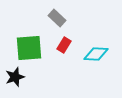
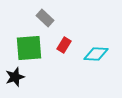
gray rectangle: moved 12 px left
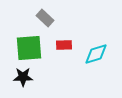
red rectangle: rotated 56 degrees clockwise
cyan diamond: rotated 20 degrees counterclockwise
black star: moved 8 px right; rotated 18 degrees clockwise
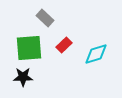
red rectangle: rotated 42 degrees counterclockwise
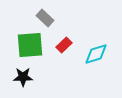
green square: moved 1 px right, 3 px up
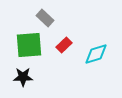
green square: moved 1 px left
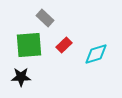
black star: moved 2 px left
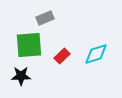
gray rectangle: rotated 66 degrees counterclockwise
red rectangle: moved 2 px left, 11 px down
black star: moved 1 px up
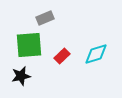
black star: rotated 12 degrees counterclockwise
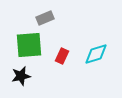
red rectangle: rotated 21 degrees counterclockwise
